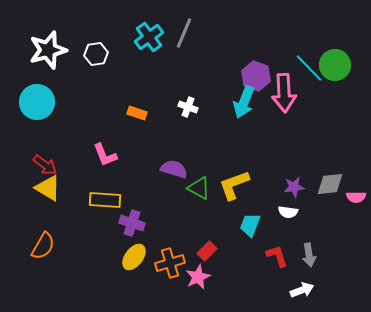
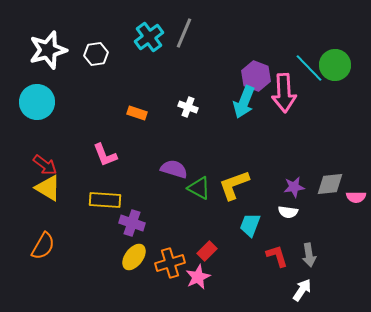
white arrow: rotated 35 degrees counterclockwise
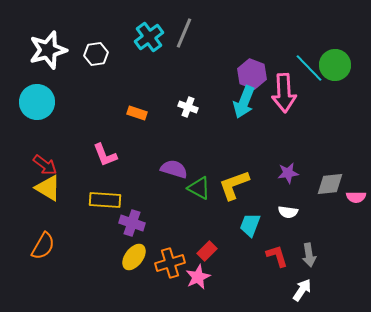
purple hexagon: moved 4 px left, 2 px up
purple star: moved 6 px left, 14 px up
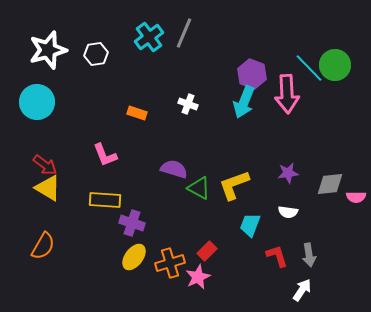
pink arrow: moved 3 px right, 1 px down
white cross: moved 3 px up
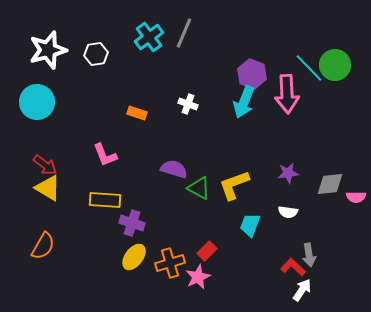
red L-shape: moved 16 px right, 11 px down; rotated 30 degrees counterclockwise
